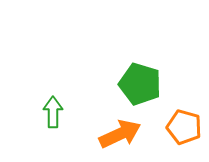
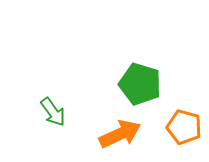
green arrow: rotated 144 degrees clockwise
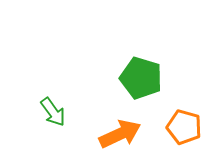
green pentagon: moved 1 px right, 6 px up
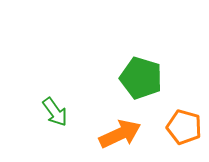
green arrow: moved 2 px right
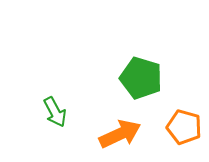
green arrow: rotated 8 degrees clockwise
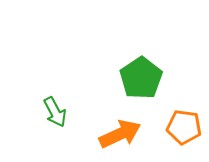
green pentagon: rotated 21 degrees clockwise
orange pentagon: rotated 8 degrees counterclockwise
